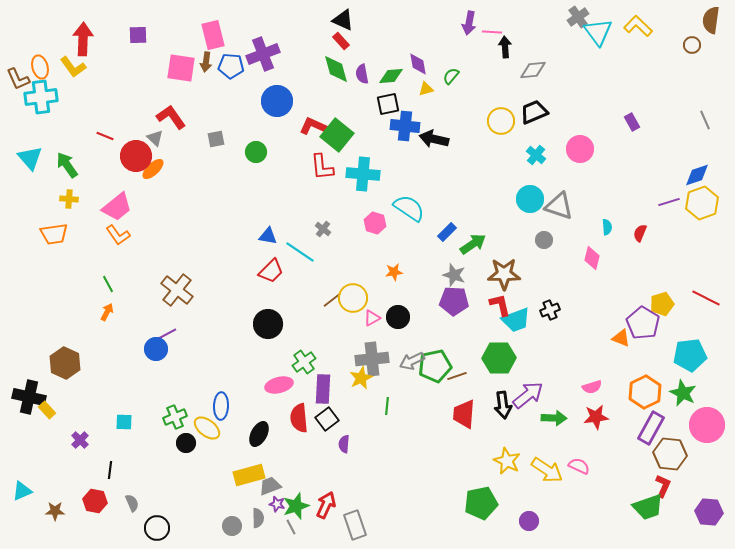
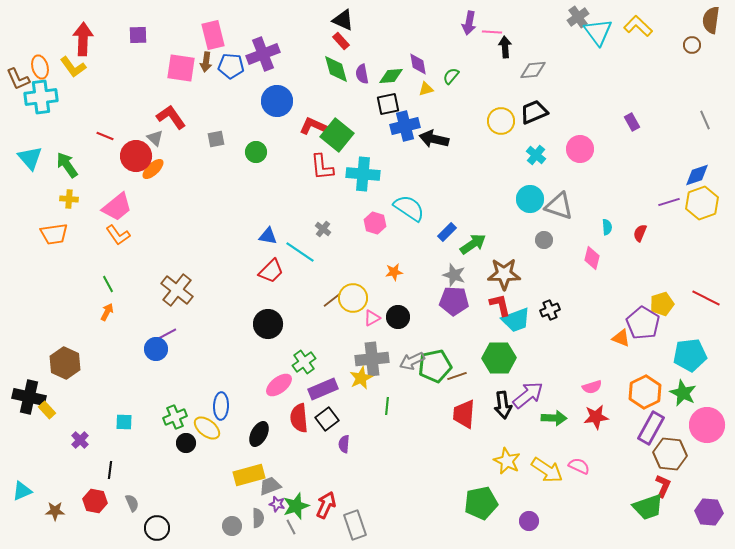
blue cross at (405, 126): rotated 20 degrees counterclockwise
pink ellipse at (279, 385): rotated 24 degrees counterclockwise
purple rectangle at (323, 389): rotated 64 degrees clockwise
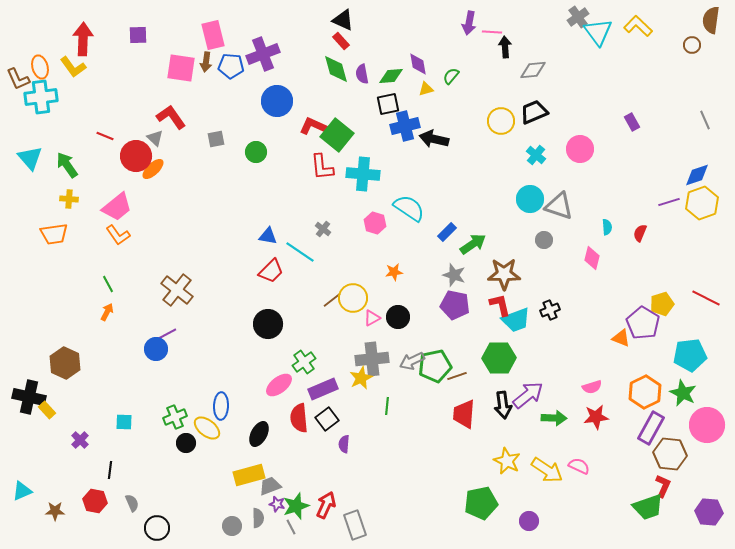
purple pentagon at (454, 301): moved 1 px right, 4 px down; rotated 8 degrees clockwise
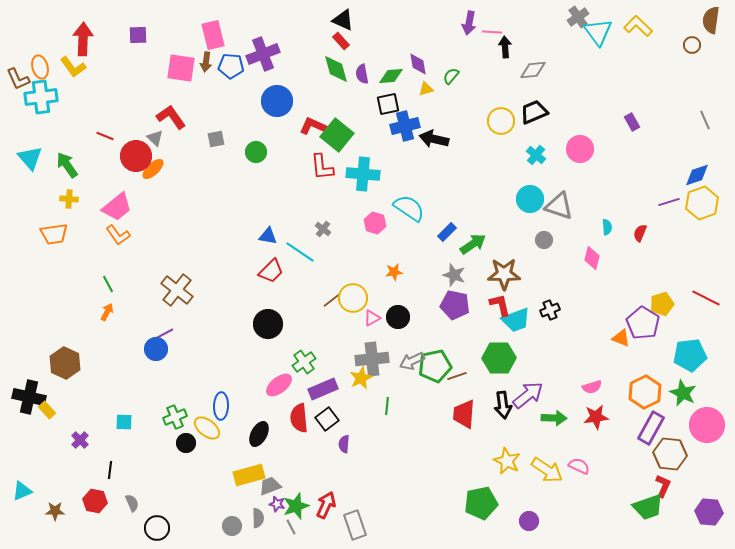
purple line at (167, 334): moved 3 px left
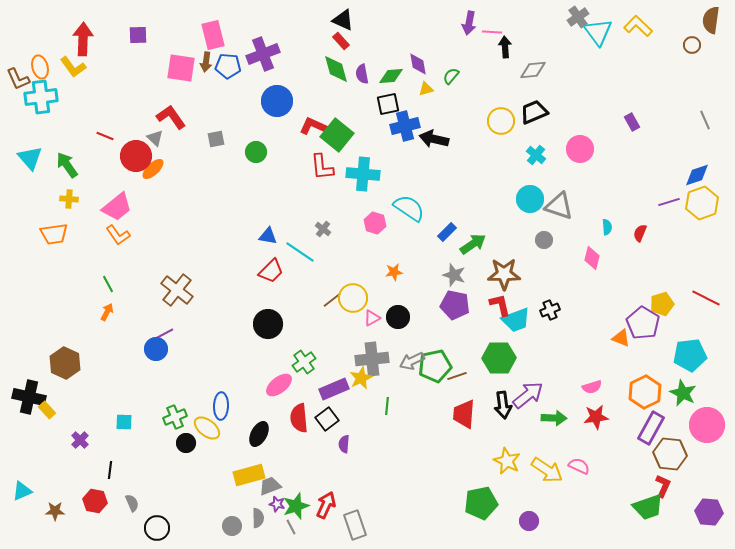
blue pentagon at (231, 66): moved 3 px left
purple rectangle at (323, 389): moved 11 px right
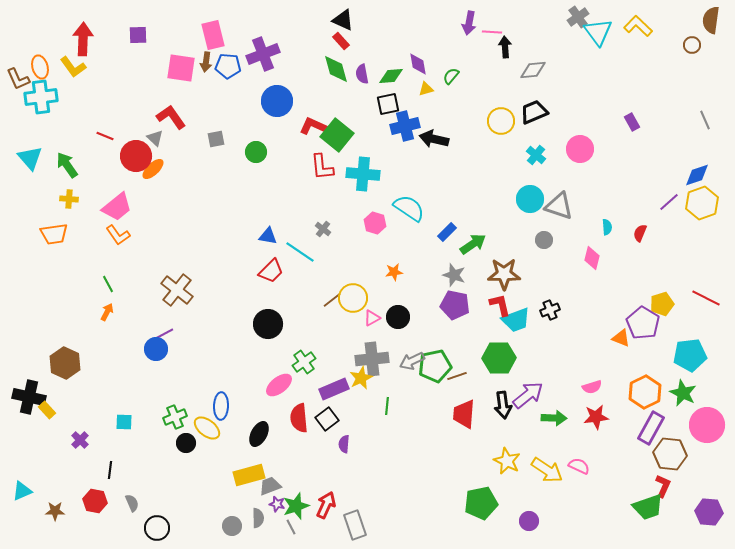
purple line at (669, 202): rotated 25 degrees counterclockwise
